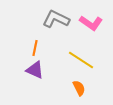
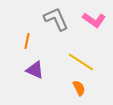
gray L-shape: rotated 40 degrees clockwise
pink L-shape: moved 3 px right, 3 px up
orange line: moved 8 px left, 7 px up
yellow line: moved 2 px down
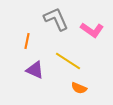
pink L-shape: moved 2 px left, 10 px down
yellow line: moved 13 px left, 1 px up
orange semicircle: rotated 140 degrees clockwise
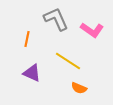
orange line: moved 2 px up
purple triangle: moved 3 px left, 3 px down
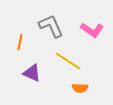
gray L-shape: moved 5 px left, 7 px down
orange line: moved 7 px left, 3 px down
orange semicircle: moved 1 px right; rotated 21 degrees counterclockwise
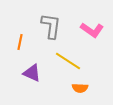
gray L-shape: rotated 32 degrees clockwise
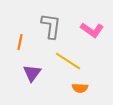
purple triangle: rotated 42 degrees clockwise
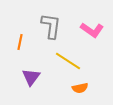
purple triangle: moved 1 px left, 4 px down
orange semicircle: rotated 14 degrees counterclockwise
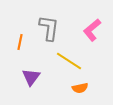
gray L-shape: moved 2 px left, 2 px down
pink L-shape: rotated 105 degrees clockwise
yellow line: moved 1 px right
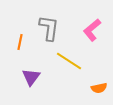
orange semicircle: moved 19 px right
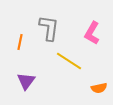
pink L-shape: moved 3 px down; rotated 20 degrees counterclockwise
purple triangle: moved 5 px left, 4 px down
